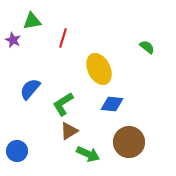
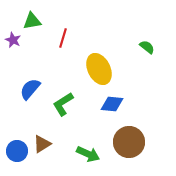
brown triangle: moved 27 px left, 13 px down
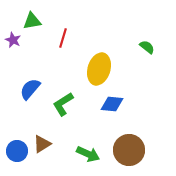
yellow ellipse: rotated 44 degrees clockwise
brown circle: moved 8 px down
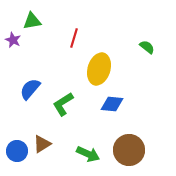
red line: moved 11 px right
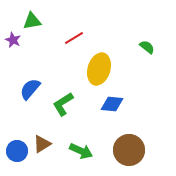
red line: rotated 42 degrees clockwise
green arrow: moved 7 px left, 3 px up
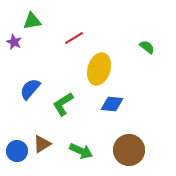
purple star: moved 1 px right, 2 px down
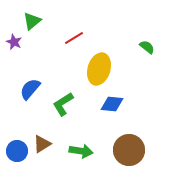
green triangle: rotated 30 degrees counterclockwise
green arrow: rotated 15 degrees counterclockwise
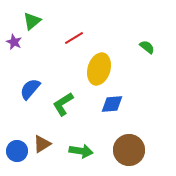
blue diamond: rotated 10 degrees counterclockwise
